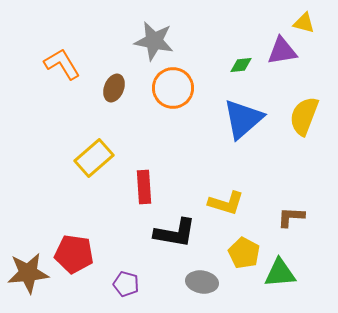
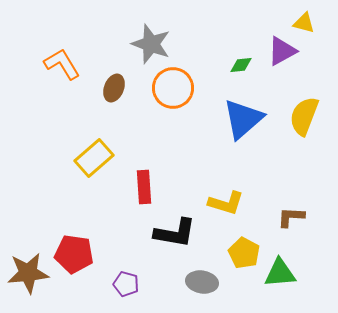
gray star: moved 3 px left, 3 px down; rotated 9 degrees clockwise
purple triangle: rotated 20 degrees counterclockwise
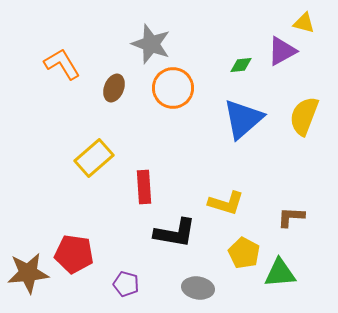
gray ellipse: moved 4 px left, 6 px down
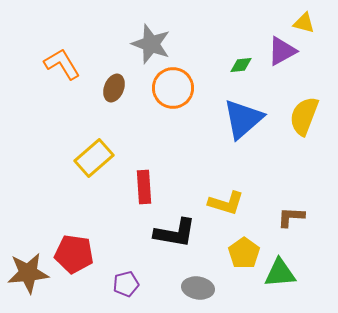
yellow pentagon: rotated 8 degrees clockwise
purple pentagon: rotated 30 degrees counterclockwise
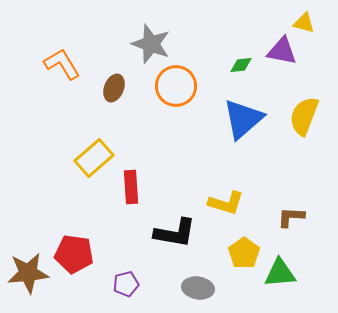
purple triangle: rotated 40 degrees clockwise
orange circle: moved 3 px right, 2 px up
red rectangle: moved 13 px left
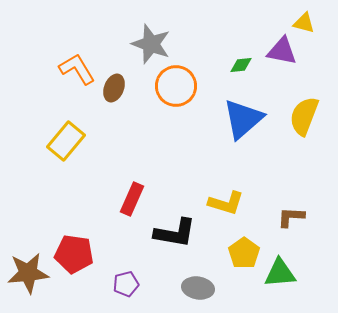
orange L-shape: moved 15 px right, 5 px down
yellow rectangle: moved 28 px left, 17 px up; rotated 9 degrees counterclockwise
red rectangle: moved 1 px right, 12 px down; rotated 28 degrees clockwise
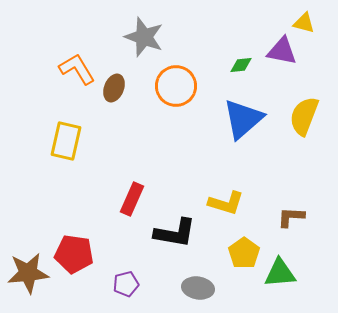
gray star: moved 7 px left, 7 px up
yellow rectangle: rotated 27 degrees counterclockwise
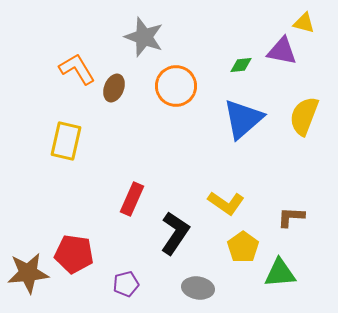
yellow L-shape: rotated 18 degrees clockwise
black L-shape: rotated 66 degrees counterclockwise
yellow pentagon: moved 1 px left, 6 px up
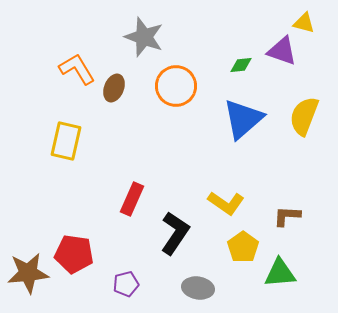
purple triangle: rotated 8 degrees clockwise
brown L-shape: moved 4 px left, 1 px up
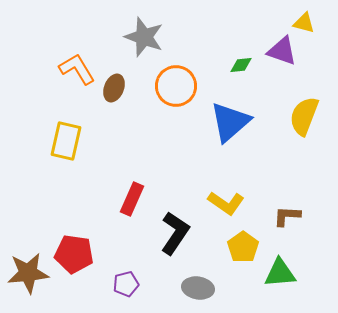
blue triangle: moved 13 px left, 3 px down
